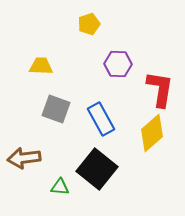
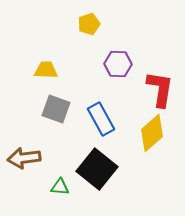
yellow trapezoid: moved 5 px right, 4 px down
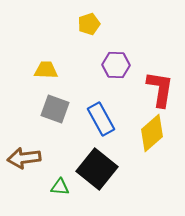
purple hexagon: moved 2 px left, 1 px down
gray square: moved 1 px left
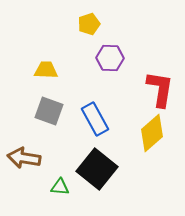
purple hexagon: moved 6 px left, 7 px up
gray square: moved 6 px left, 2 px down
blue rectangle: moved 6 px left
brown arrow: rotated 16 degrees clockwise
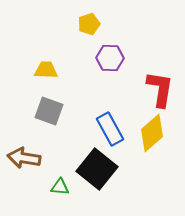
blue rectangle: moved 15 px right, 10 px down
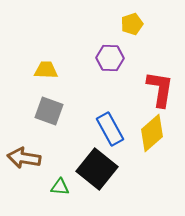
yellow pentagon: moved 43 px right
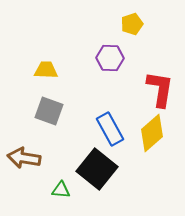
green triangle: moved 1 px right, 3 px down
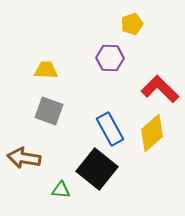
red L-shape: rotated 54 degrees counterclockwise
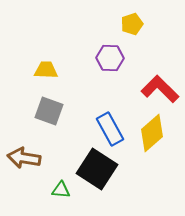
black square: rotated 6 degrees counterclockwise
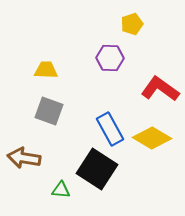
red L-shape: rotated 9 degrees counterclockwise
yellow diamond: moved 5 px down; rotated 72 degrees clockwise
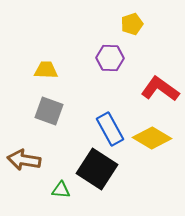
brown arrow: moved 2 px down
